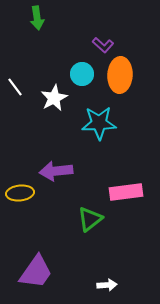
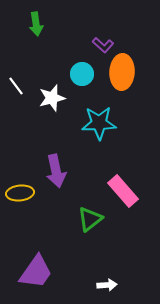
green arrow: moved 1 px left, 6 px down
orange ellipse: moved 2 px right, 3 px up
white line: moved 1 px right, 1 px up
white star: moved 2 px left; rotated 12 degrees clockwise
purple arrow: rotated 96 degrees counterclockwise
pink rectangle: moved 3 px left, 1 px up; rotated 56 degrees clockwise
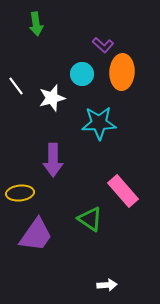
purple arrow: moved 3 px left, 11 px up; rotated 12 degrees clockwise
green triangle: rotated 48 degrees counterclockwise
purple trapezoid: moved 37 px up
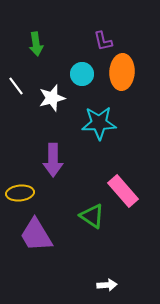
green arrow: moved 20 px down
purple L-shape: moved 4 px up; rotated 35 degrees clockwise
green triangle: moved 2 px right, 3 px up
purple trapezoid: rotated 114 degrees clockwise
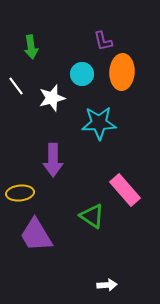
green arrow: moved 5 px left, 3 px down
pink rectangle: moved 2 px right, 1 px up
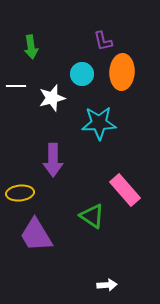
white line: rotated 54 degrees counterclockwise
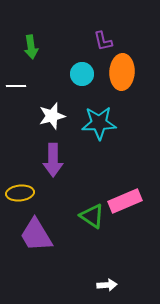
white star: moved 18 px down
pink rectangle: moved 11 px down; rotated 72 degrees counterclockwise
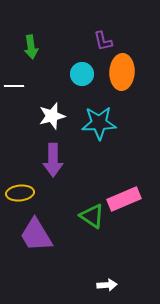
white line: moved 2 px left
pink rectangle: moved 1 px left, 2 px up
